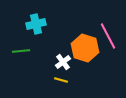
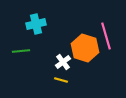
pink line: moved 2 px left; rotated 12 degrees clockwise
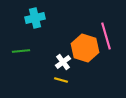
cyan cross: moved 1 px left, 6 px up
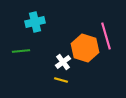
cyan cross: moved 4 px down
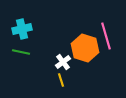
cyan cross: moved 13 px left, 7 px down
green line: moved 1 px down; rotated 18 degrees clockwise
yellow line: rotated 56 degrees clockwise
